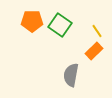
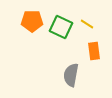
green square: moved 1 px right, 2 px down; rotated 10 degrees counterclockwise
yellow line: moved 10 px left, 7 px up; rotated 24 degrees counterclockwise
orange rectangle: rotated 54 degrees counterclockwise
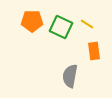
gray semicircle: moved 1 px left, 1 px down
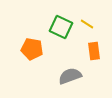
orange pentagon: moved 28 px down; rotated 10 degrees clockwise
gray semicircle: rotated 60 degrees clockwise
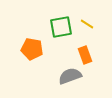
green square: rotated 35 degrees counterclockwise
orange rectangle: moved 9 px left, 4 px down; rotated 12 degrees counterclockwise
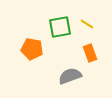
green square: moved 1 px left
orange rectangle: moved 5 px right, 2 px up
